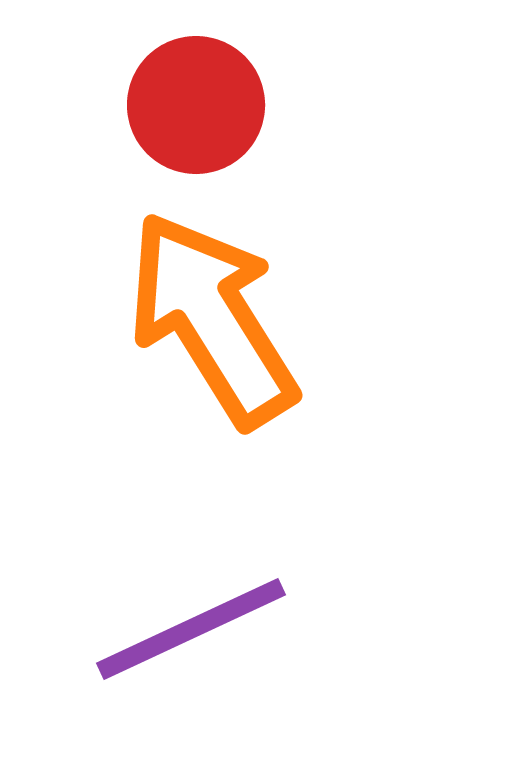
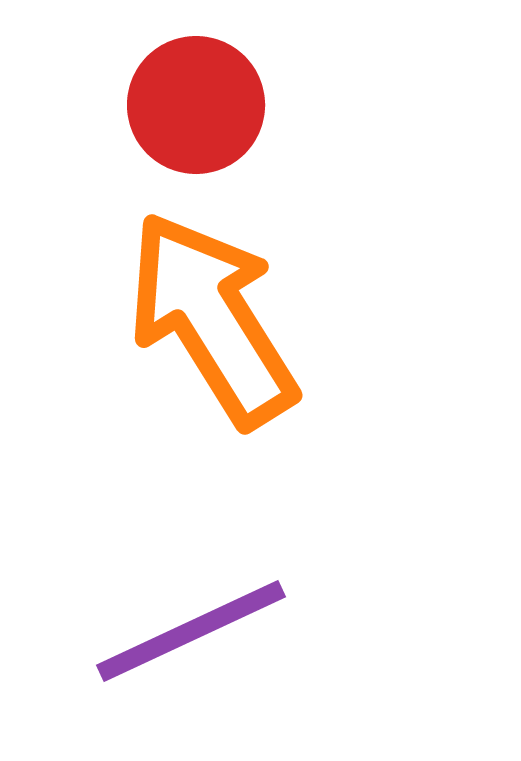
purple line: moved 2 px down
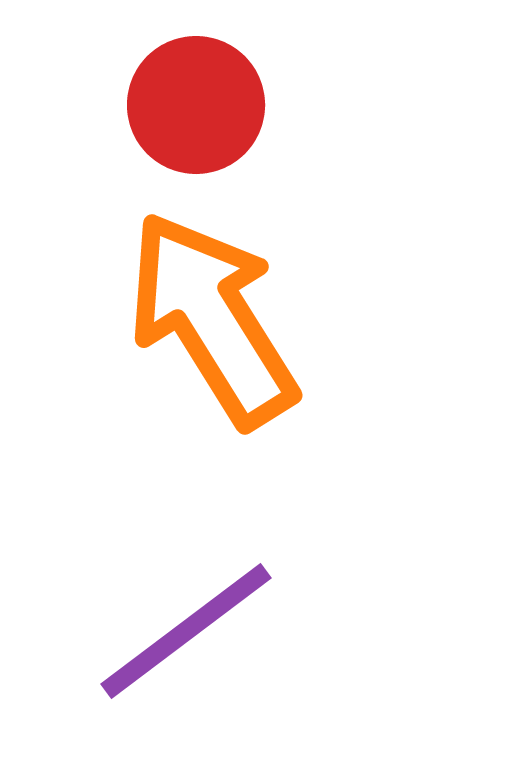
purple line: moved 5 px left; rotated 12 degrees counterclockwise
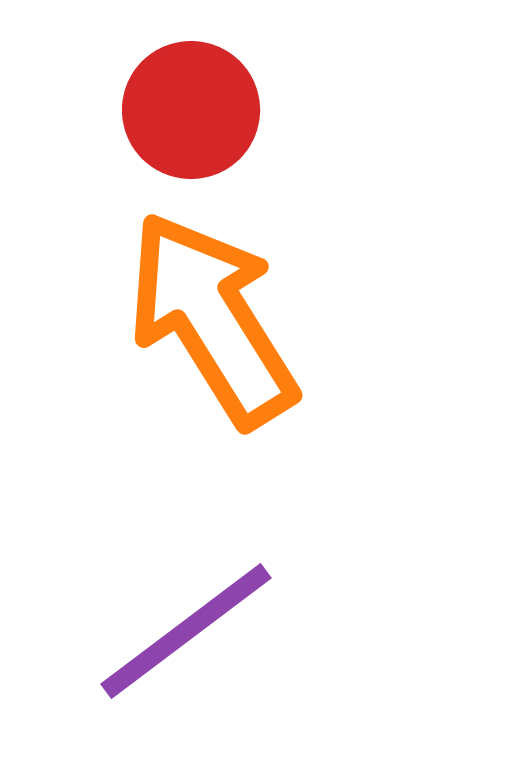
red circle: moved 5 px left, 5 px down
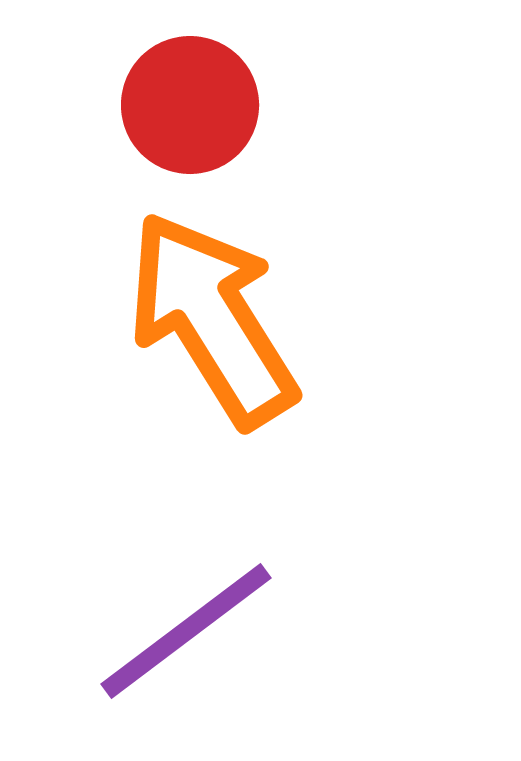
red circle: moved 1 px left, 5 px up
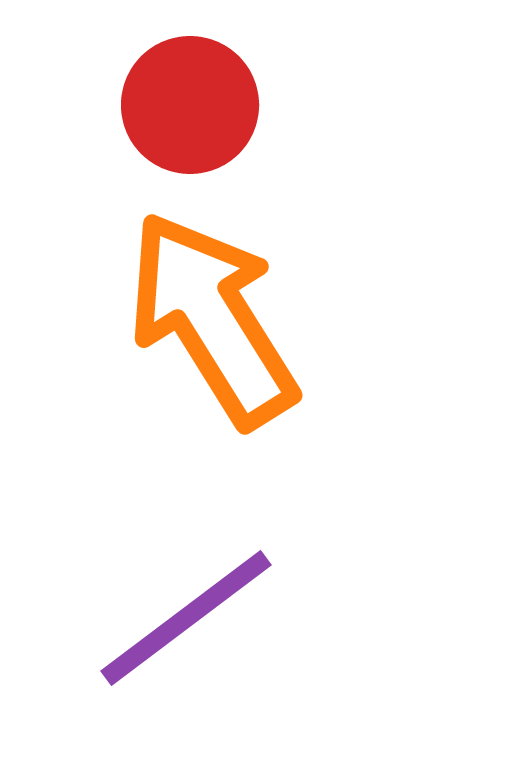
purple line: moved 13 px up
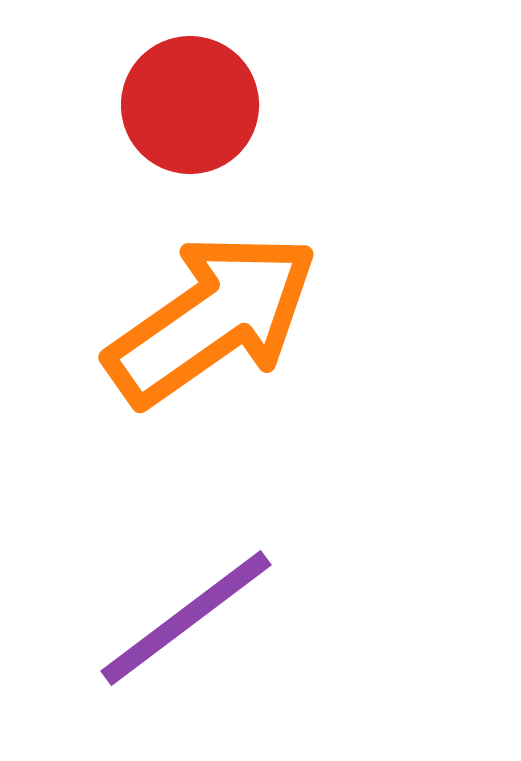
orange arrow: rotated 87 degrees clockwise
